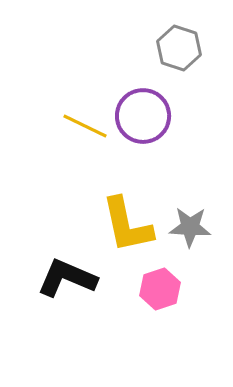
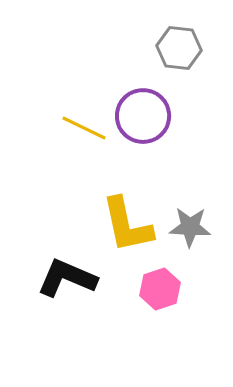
gray hexagon: rotated 12 degrees counterclockwise
yellow line: moved 1 px left, 2 px down
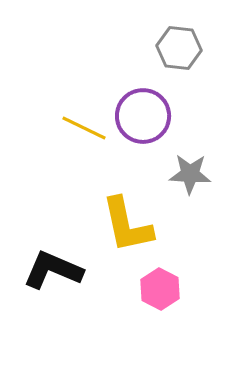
gray star: moved 53 px up
black L-shape: moved 14 px left, 8 px up
pink hexagon: rotated 15 degrees counterclockwise
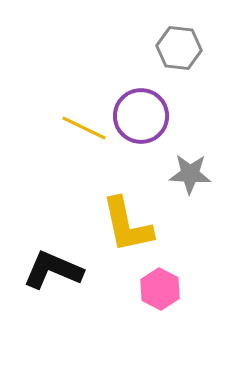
purple circle: moved 2 px left
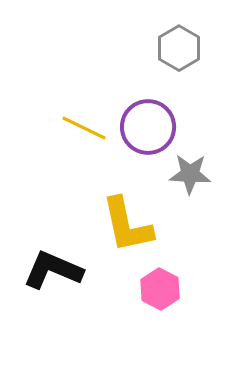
gray hexagon: rotated 24 degrees clockwise
purple circle: moved 7 px right, 11 px down
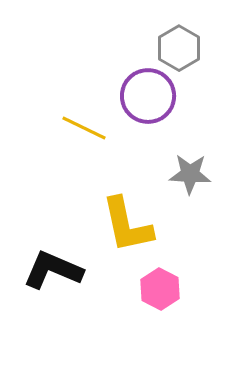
purple circle: moved 31 px up
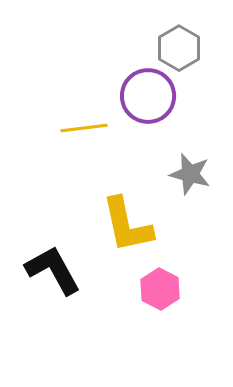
yellow line: rotated 33 degrees counterclockwise
gray star: rotated 12 degrees clockwise
black L-shape: rotated 38 degrees clockwise
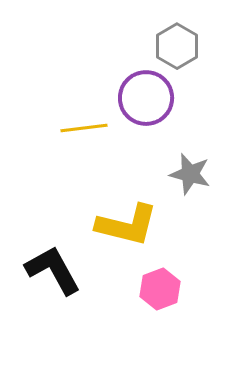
gray hexagon: moved 2 px left, 2 px up
purple circle: moved 2 px left, 2 px down
yellow L-shape: rotated 64 degrees counterclockwise
pink hexagon: rotated 12 degrees clockwise
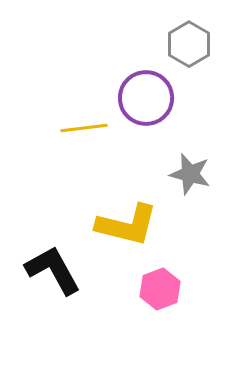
gray hexagon: moved 12 px right, 2 px up
